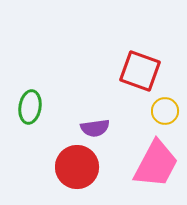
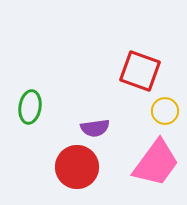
pink trapezoid: moved 1 px up; rotated 8 degrees clockwise
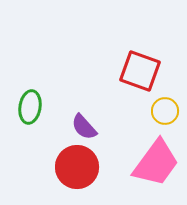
purple semicircle: moved 11 px left, 1 px up; rotated 56 degrees clockwise
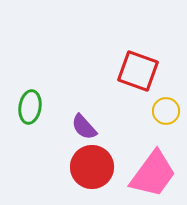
red square: moved 2 px left
yellow circle: moved 1 px right
pink trapezoid: moved 3 px left, 11 px down
red circle: moved 15 px right
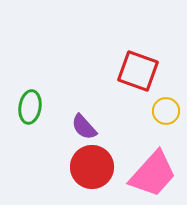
pink trapezoid: rotated 6 degrees clockwise
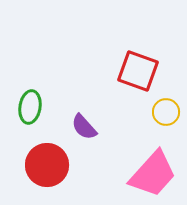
yellow circle: moved 1 px down
red circle: moved 45 px left, 2 px up
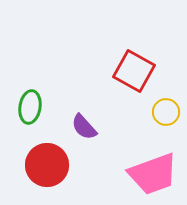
red square: moved 4 px left; rotated 9 degrees clockwise
pink trapezoid: rotated 28 degrees clockwise
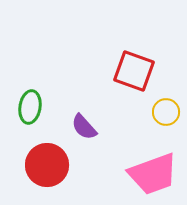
red square: rotated 9 degrees counterclockwise
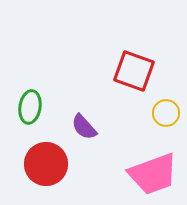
yellow circle: moved 1 px down
red circle: moved 1 px left, 1 px up
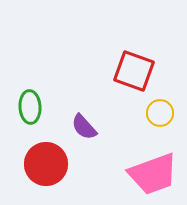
green ellipse: rotated 12 degrees counterclockwise
yellow circle: moved 6 px left
